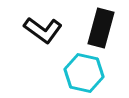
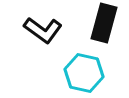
black rectangle: moved 3 px right, 5 px up
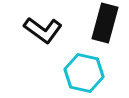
black rectangle: moved 1 px right
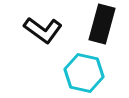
black rectangle: moved 3 px left, 1 px down
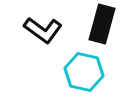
cyan hexagon: moved 1 px up
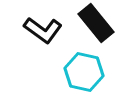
black rectangle: moved 6 px left, 1 px up; rotated 54 degrees counterclockwise
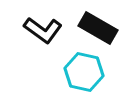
black rectangle: moved 2 px right, 5 px down; rotated 21 degrees counterclockwise
